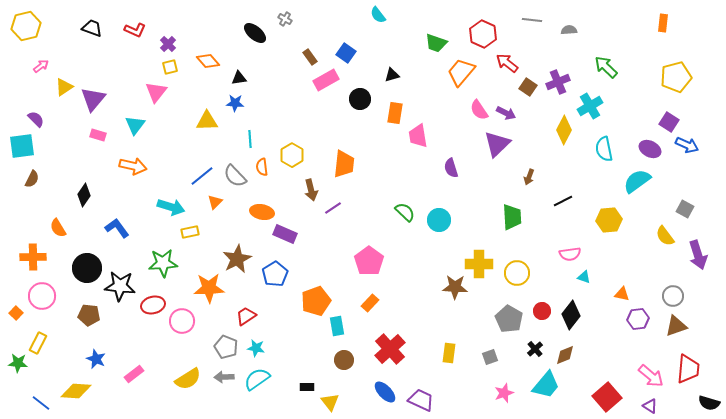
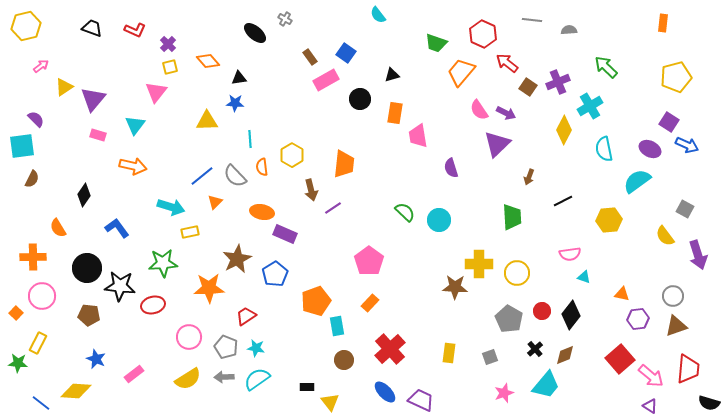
pink circle at (182, 321): moved 7 px right, 16 px down
red square at (607, 397): moved 13 px right, 38 px up
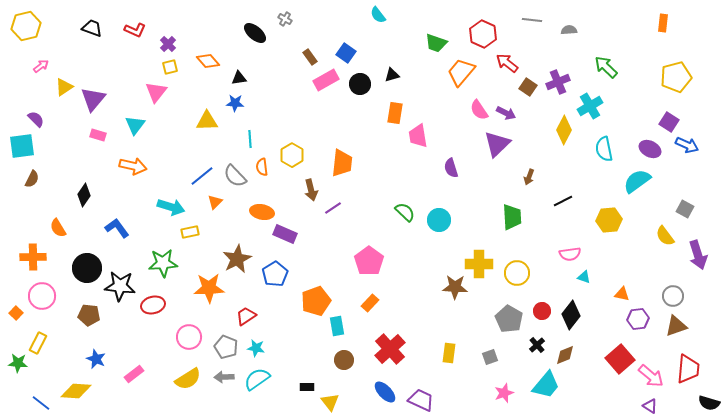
black circle at (360, 99): moved 15 px up
orange trapezoid at (344, 164): moved 2 px left, 1 px up
black cross at (535, 349): moved 2 px right, 4 px up
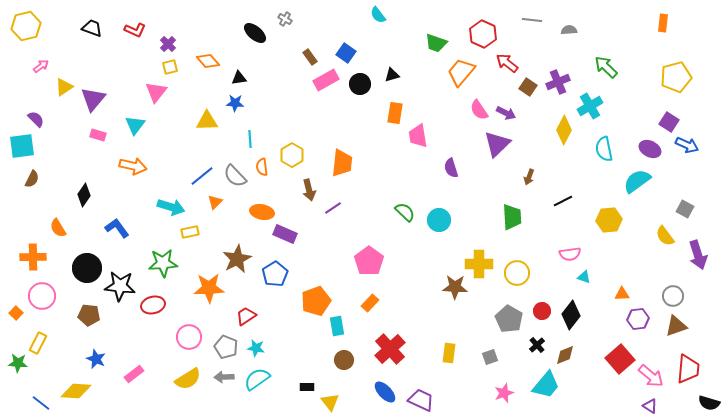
brown arrow at (311, 190): moved 2 px left
orange triangle at (622, 294): rotated 14 degrees counterclockwise
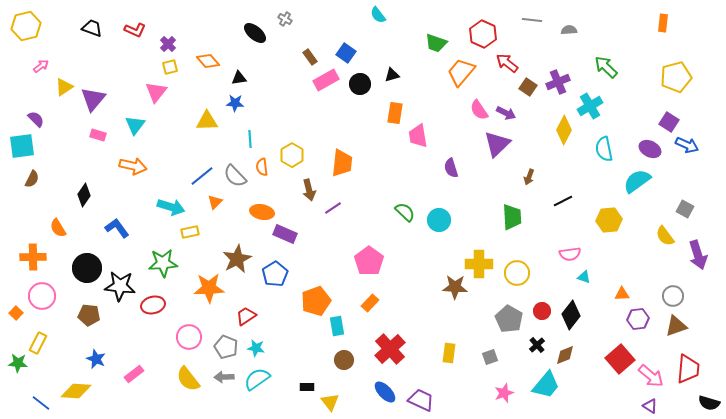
yellow semicircle at (188, 379): rotated 84 degrees clockwise
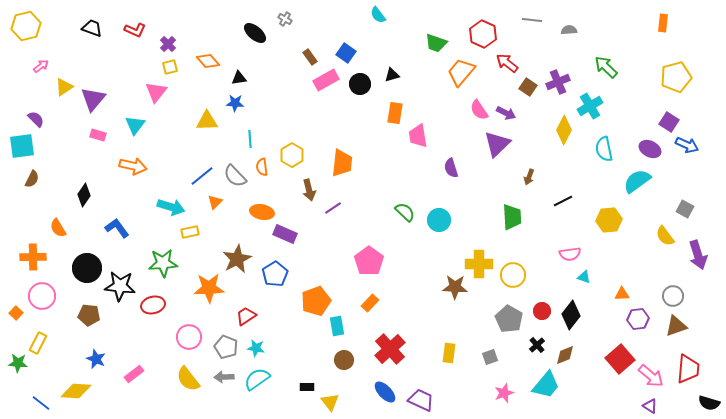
yellow circle at (517, 273): moved 4 px left, 2 px down
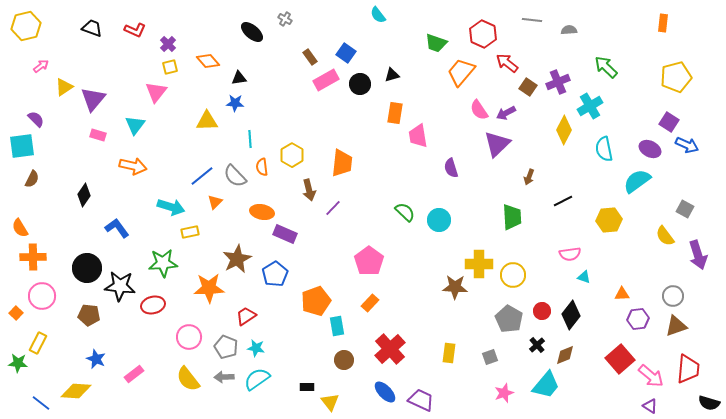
black ellipse at (255, 33): moved 3 px left, 1 px up
purple arrow at (506, 113): rotated 126 degrees clockwise
purple line at (333, 208): rotated 12 degrees counterclockwise
orange semicircle at (58, 228): moved 38 px left
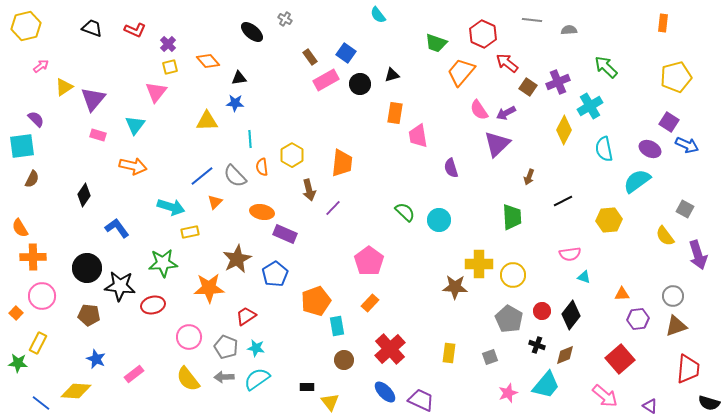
black cross at (537, 345): rotated 28 degrees counterclockwise
pink arrow at (651, 376): moved 46 px left, 20 px down
pink star at (504, 393): moved 4 px right
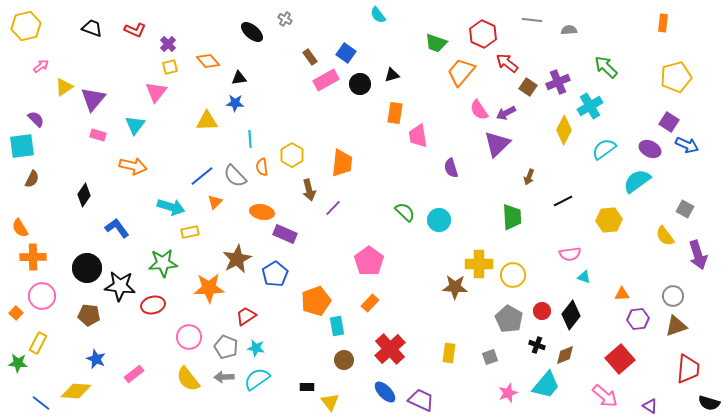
cyan semicircle at (604, 149): rotated 65 degrees clockwise
